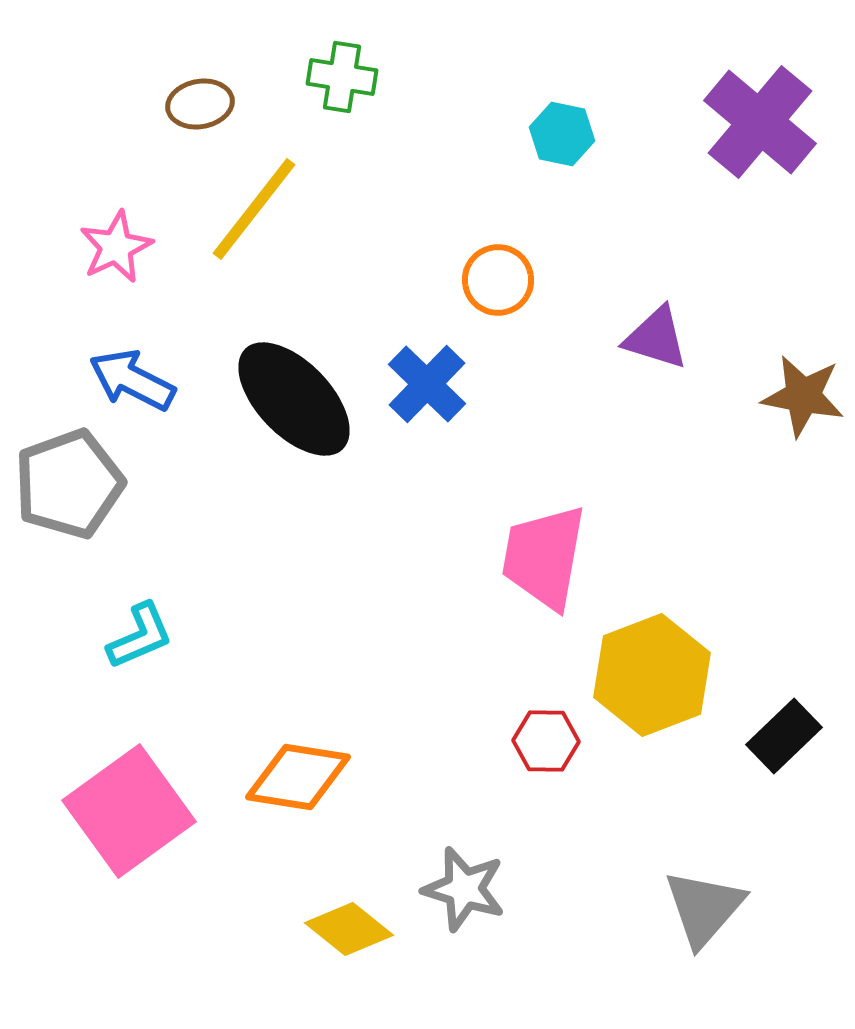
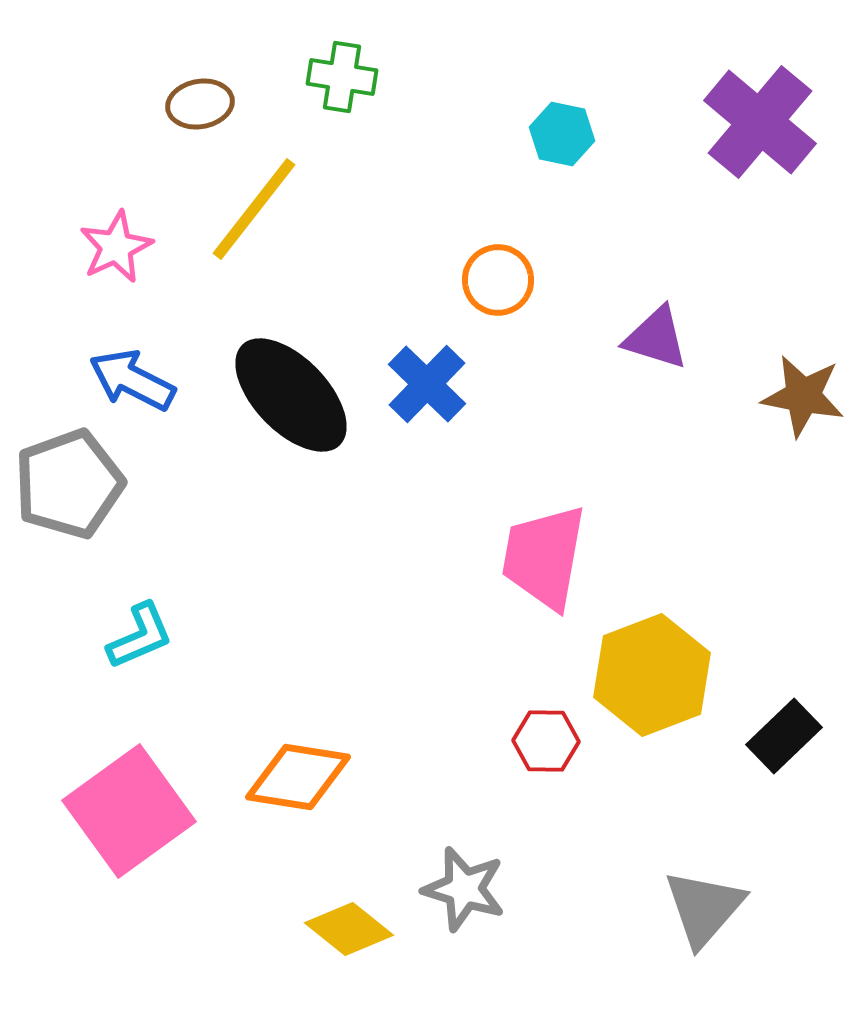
black ellipse: moved 3 px left, 4 px up
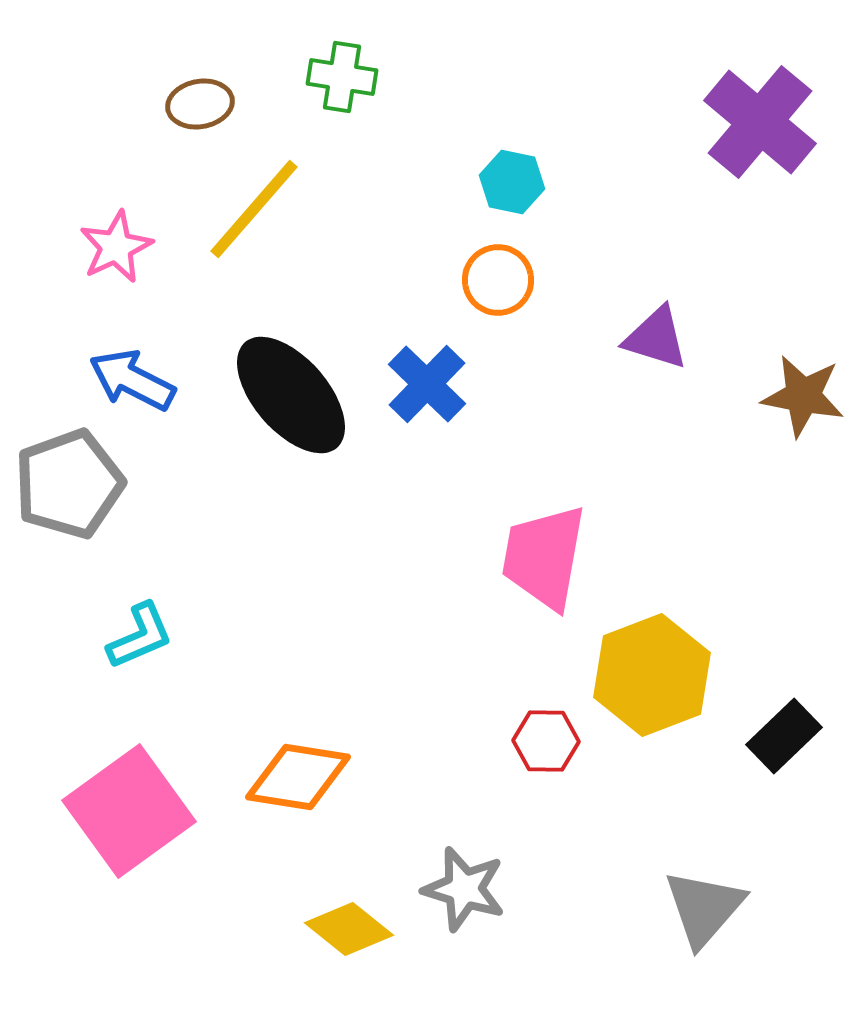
cyan hexagon: moved 50 px left, 48 px down
yellow line: rotated 3 degrees clockwise
black ellipse: rotated 3 degrees clockwise
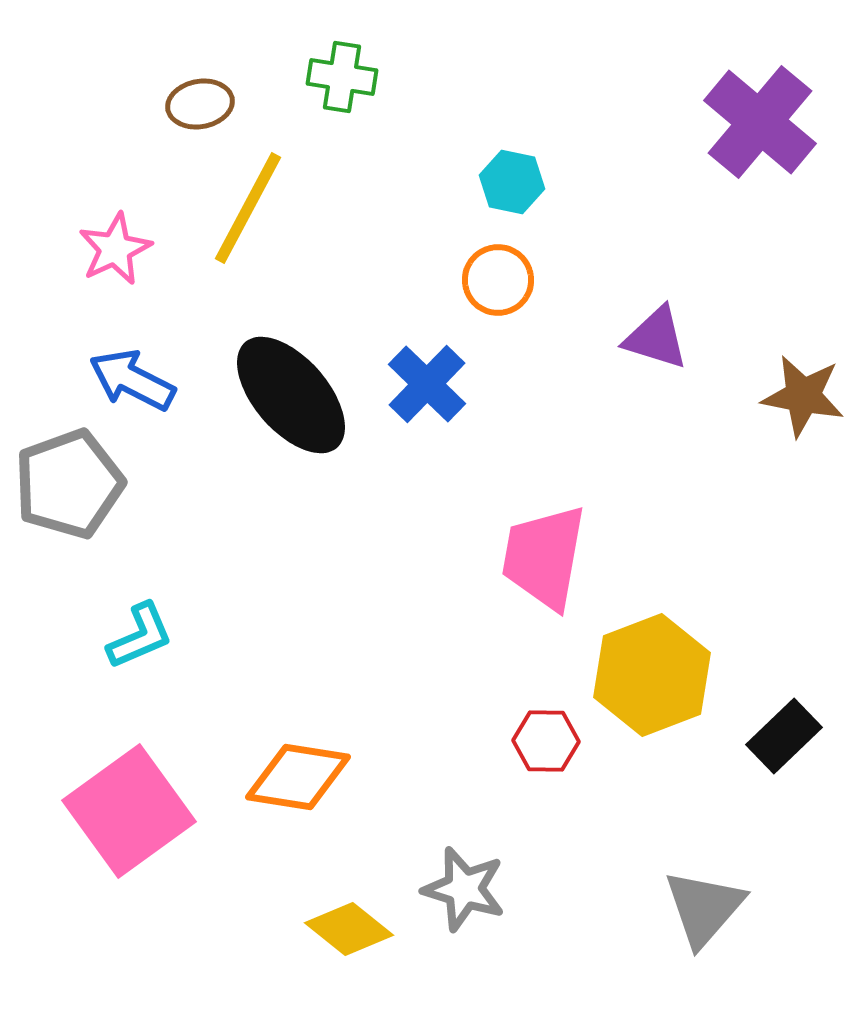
yellow line: moved 6 px left, 1 px up; rotated 13 degrees counterclockwise
pink star: moved 1 px left, 2 px down
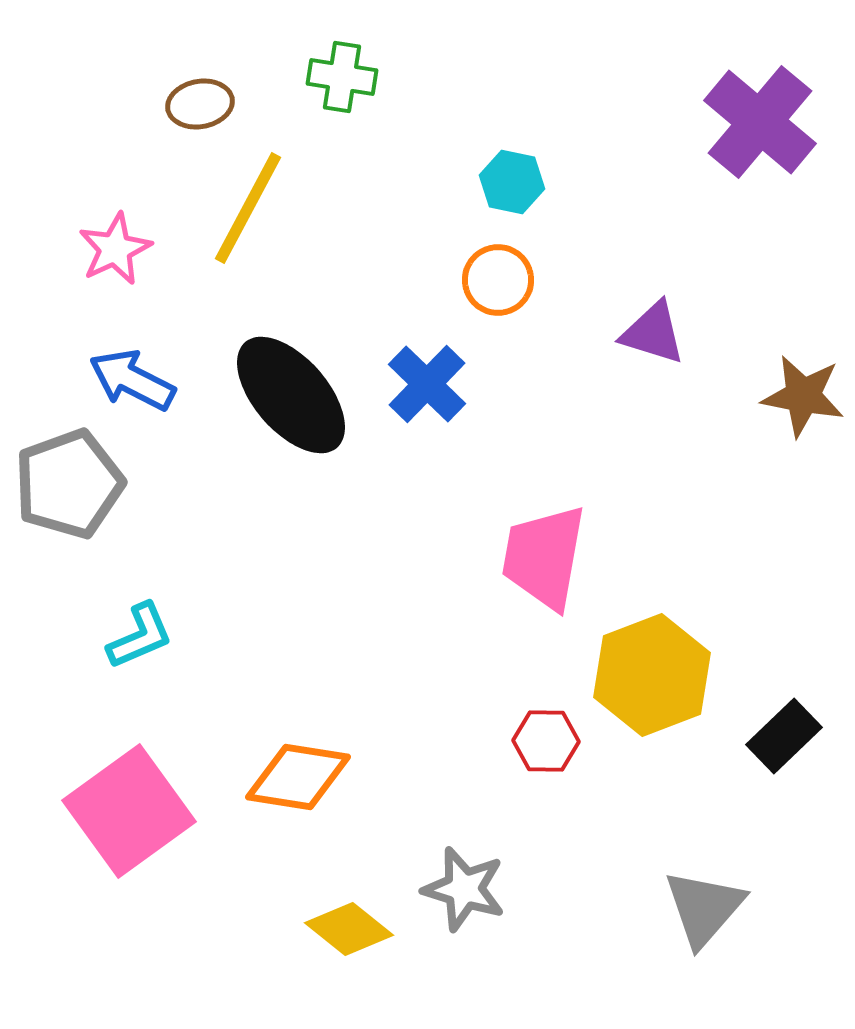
purple triangle: moved 3 px left, 5 px up
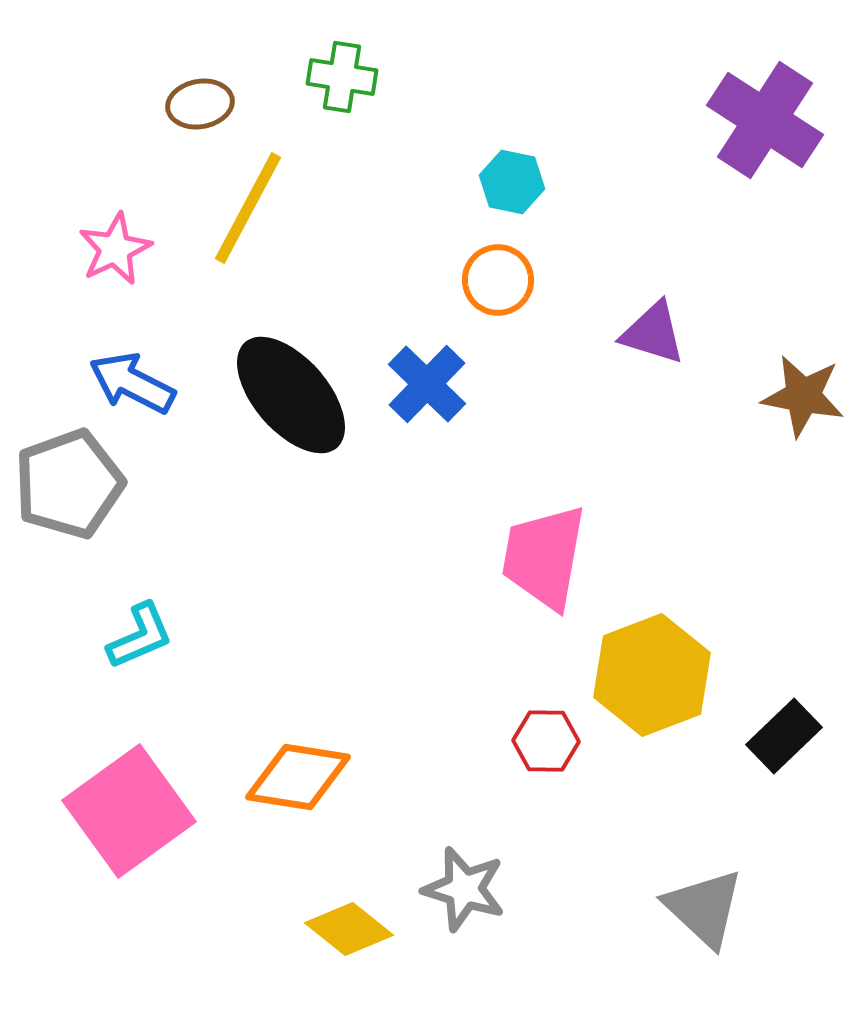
purple cross: moved 5 px right, 2 px up; rotated 7 degrees counterclockwise
blue arrow: moved 3 px down
gray triangle: rotated 28 degrees counterclockwise
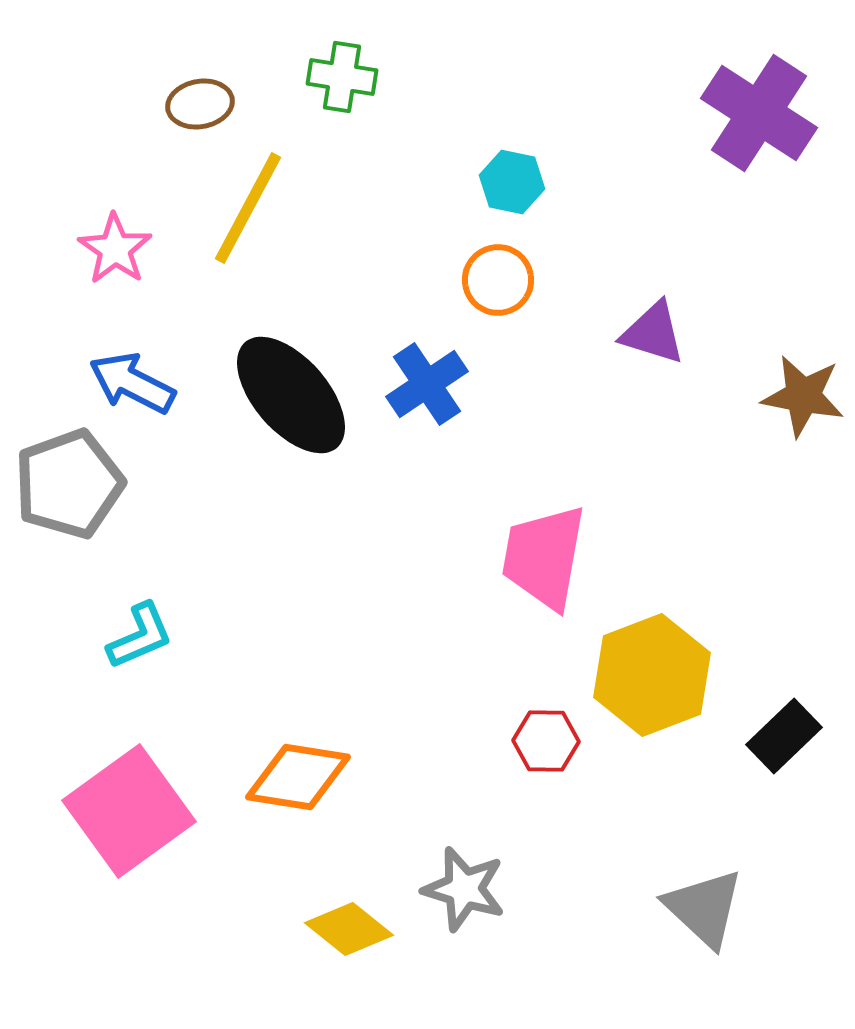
purple cross: moved 6 px left, 7 px up
pink star: rotated 12 degrees counterclockwise
blue cross: rotated 12 degrees clockwise
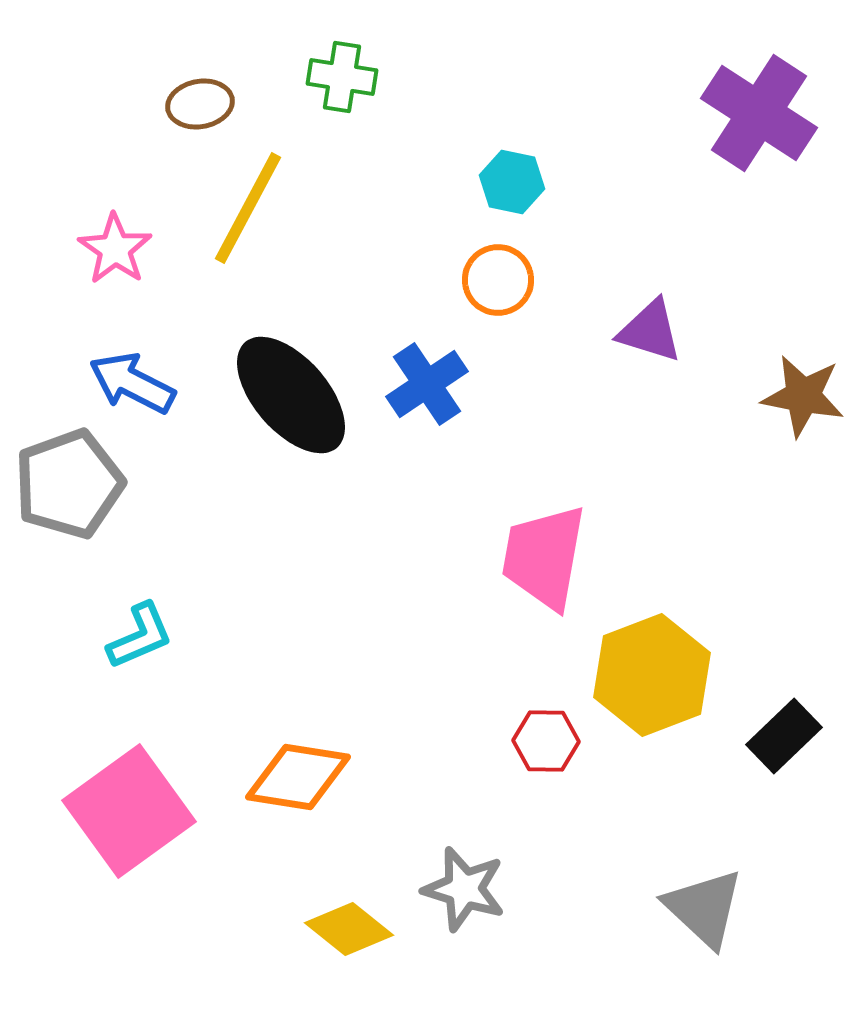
purple triangle: moved 3 px left, 2 px up
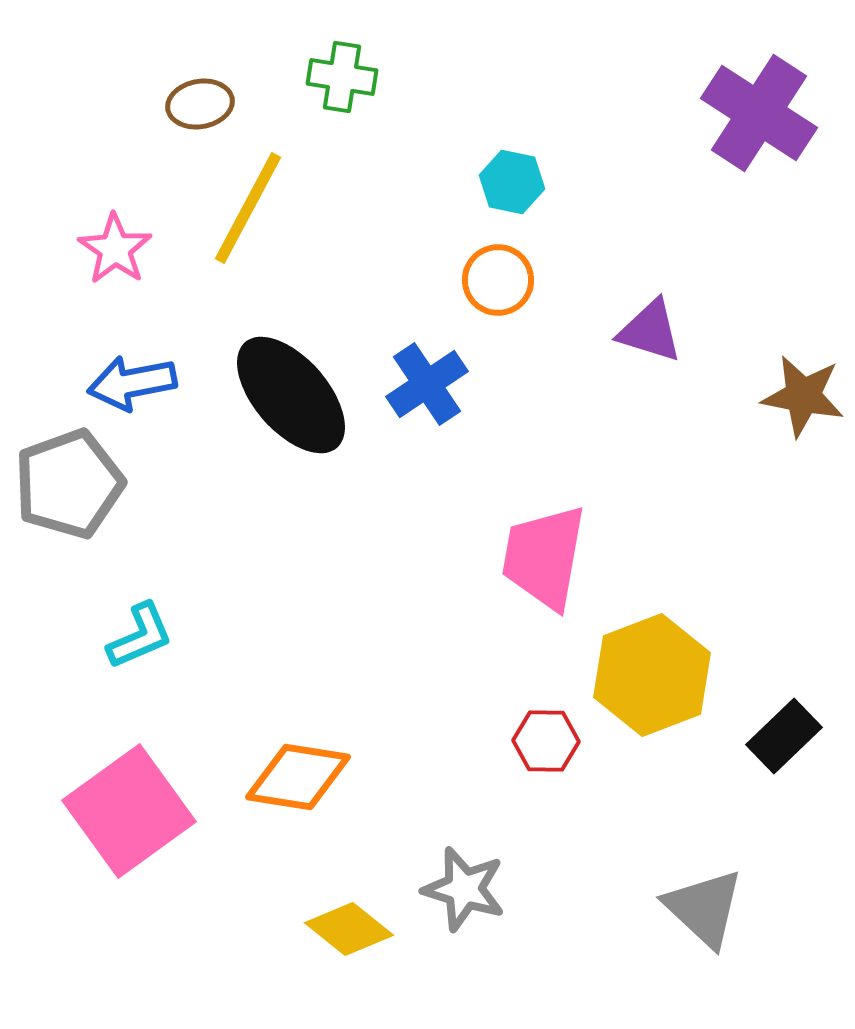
blue arrow: rotated 38 degrees counterclockwise
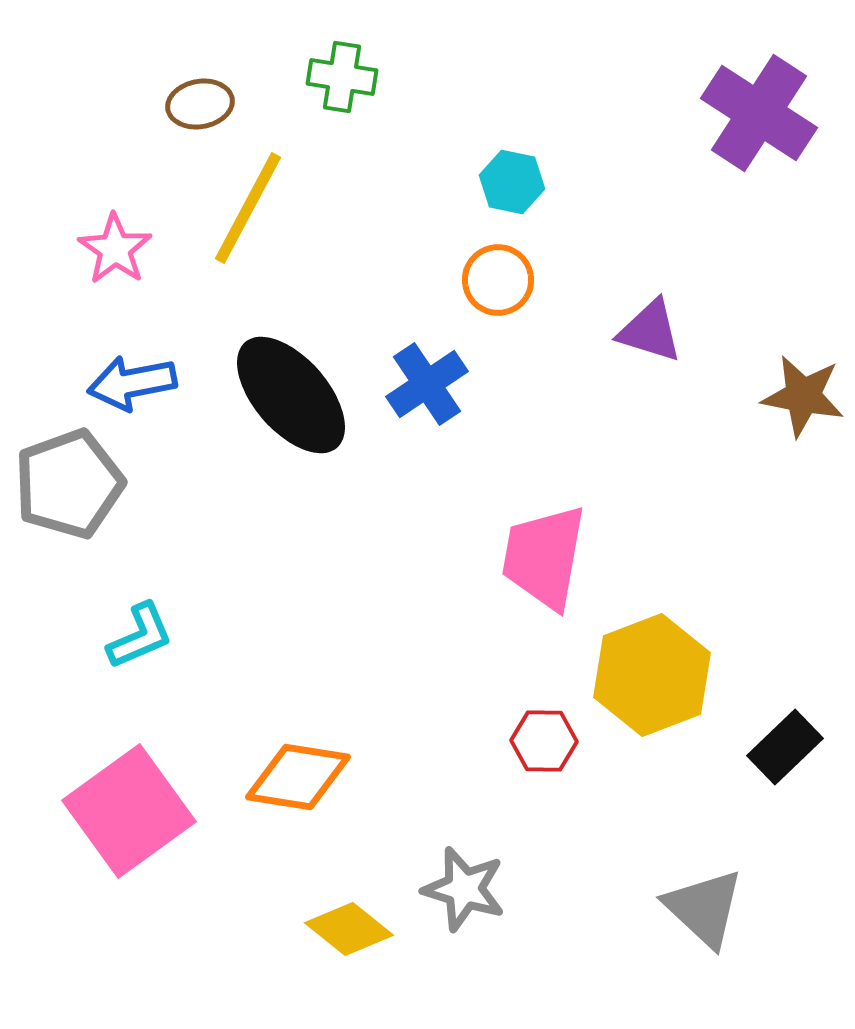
black rectangle: moved 1 px right, 11 px down
red hexagon: moved 2 px left
